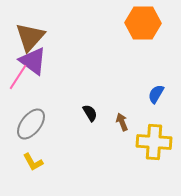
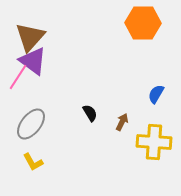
brown arrow: rotated 48 degrees clockwise
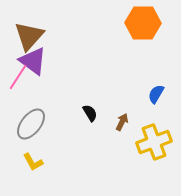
brown triangle: moved 1 px left, 1 px up
yellow cross: rotated 24 degrees counterclockwise
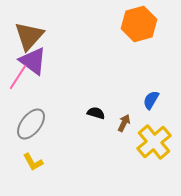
orange hexagon: moved 4 px left, 1 px down; rotated 16 degrees counterclockwise
blue semicircle: moved 5 px left, 6 px down
black semicircle: moved 6 px right; rotated 42 degrees counterclockwise
brown arrow: moved 2 px right, 1 px down
yellow cross: rotated 20 degrees counterclockwise
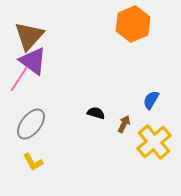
orange hexagon: moved 6 px left; rotated 8 degrees counterclockwise
pink line: moved 1 px right, 2 px down
brown arrow: moved 1 px down
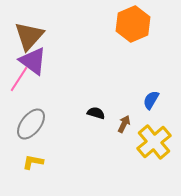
yellow L-shape: rotated 130 degrees clockwise
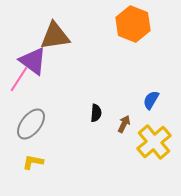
orange hexagon: rotated 16 degrees counterclockwise
brown triangle: moved 26 px right; rotated 40 degrees clockwise
black semicircle: rotated 78 degrees clockwise
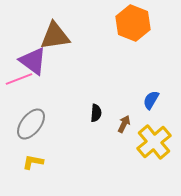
orange hexagon: moved 1 px up
pink line: rotated 36 degrees clockwise
